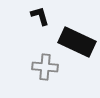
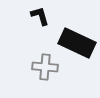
black rectangle: moved 1 px down
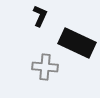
black L-shape: rotated 40 degrees clockwise
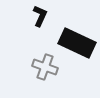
gray cross: rotated 15 degrees clockwise
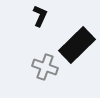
black rectangle: moved 2 px down; rotated 69 degrees counterclockwise
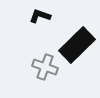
black L-shape: rotated 95 degrees counterclockwise
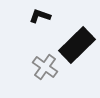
gray cross: rotated 15 degrees clockwise
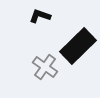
black rectangle: moved 1 px right, 1 px down
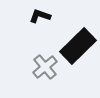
gray cross: rotated 15 degrees clockwise
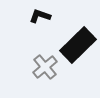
black rectangle: moved 1 px up
